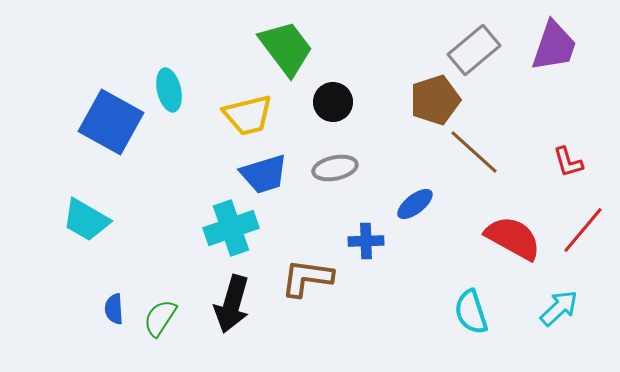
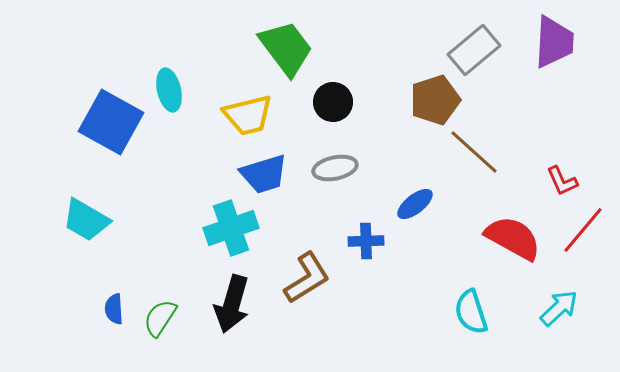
purple trapezoid: moved 4 px up; rotated 16 degrees counterclockwise
red L-shape: moved 6 px left, 19 px down; rotated 8 degrees counterclockwise
brown L-shape: rotated 140 degrees clockwise
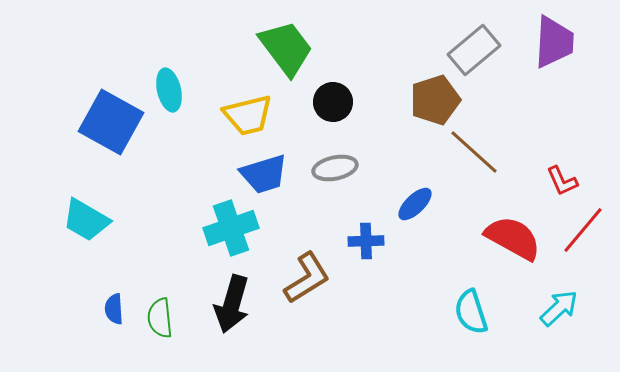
blue ellipse: rotated 6 degrees counterclockwise
green semicircle: rotated 39 degrees counterclockwise
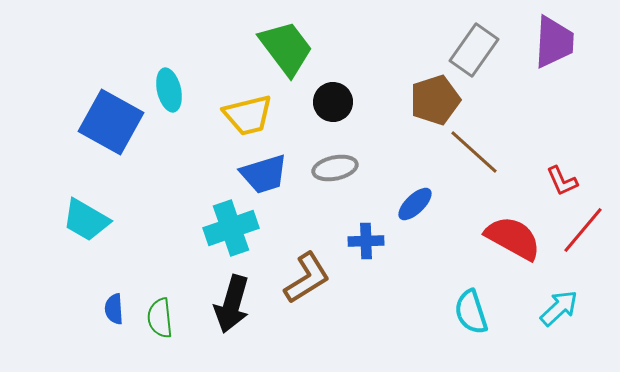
gray rectangle: rotated 15 degrees counterclockwise
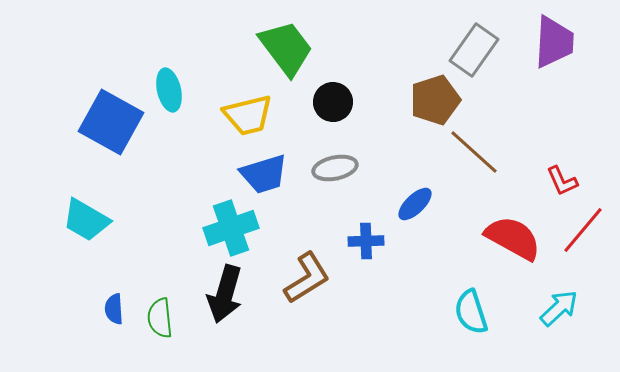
black arrow: moved 7 px left, 10 px up
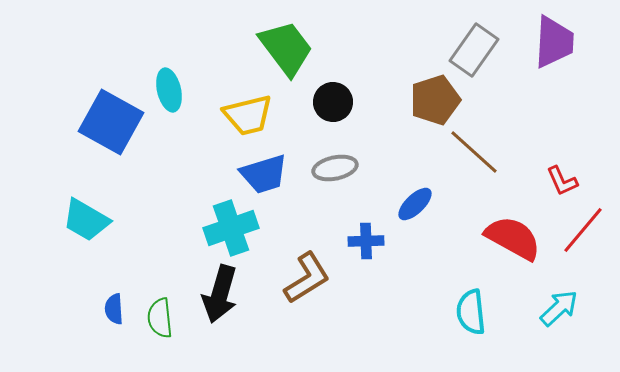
black arrow: moved 5 px left
cyan semicircle: rotated 12 degrees clockwise
